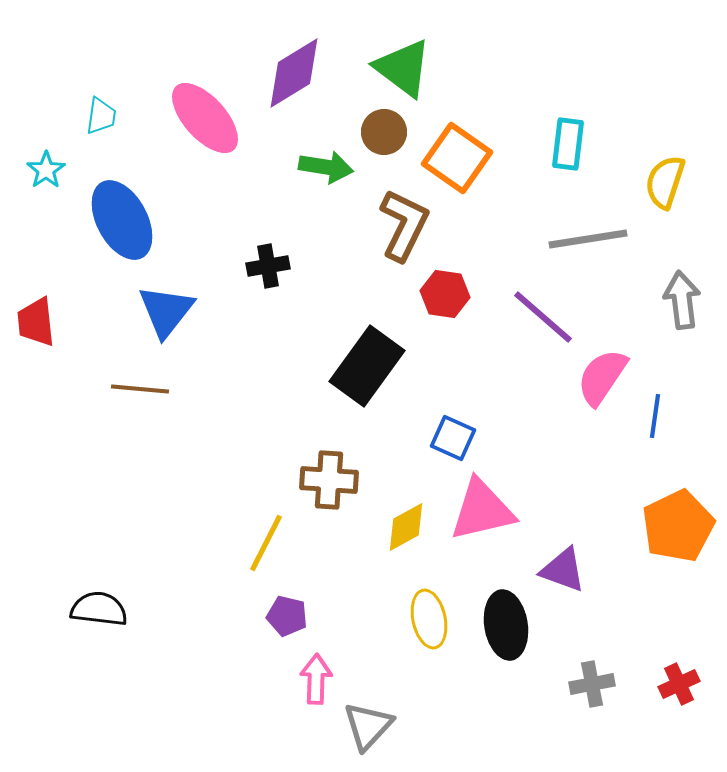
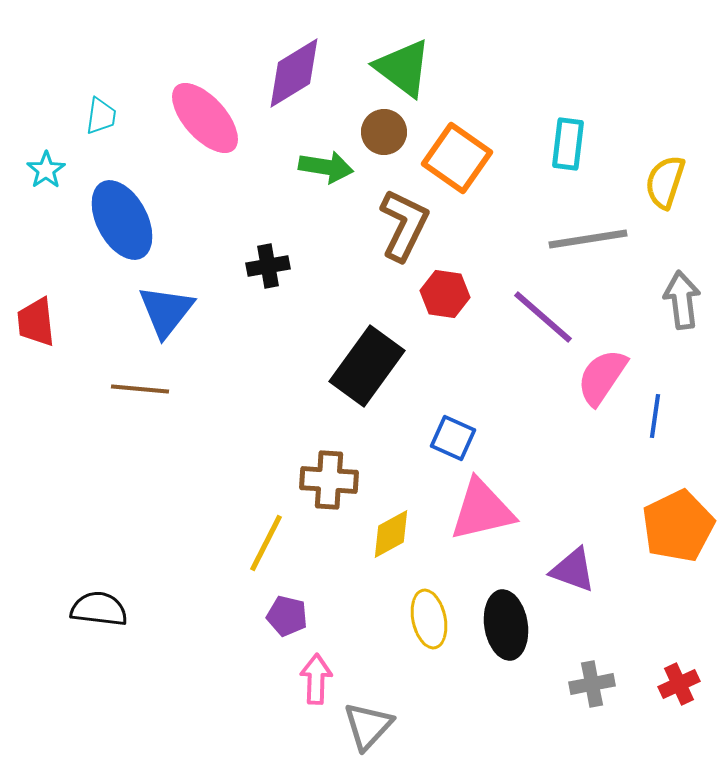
yellow diamond: moved 15 px left, 7 px down
purple triangle: moved 10 px right
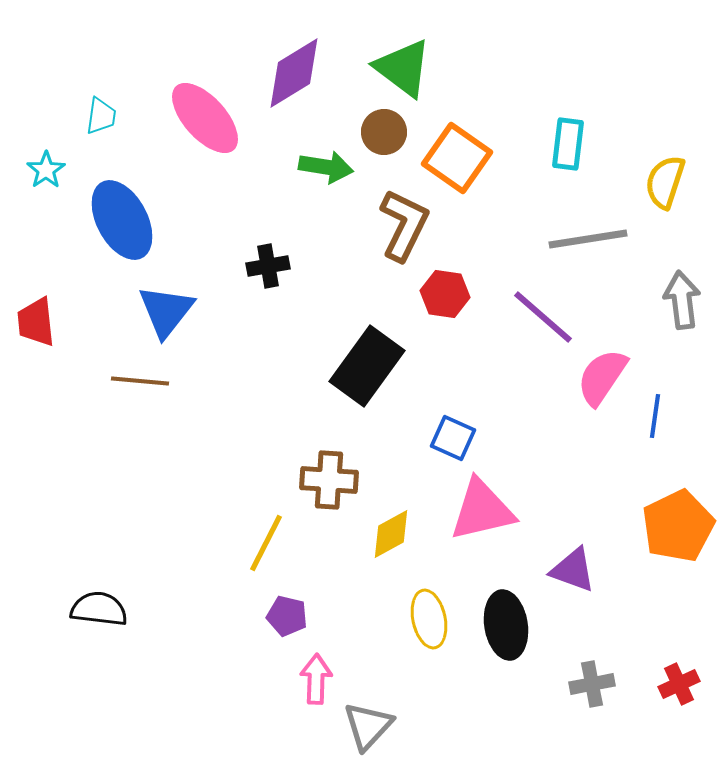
brown line: moved 8 px up
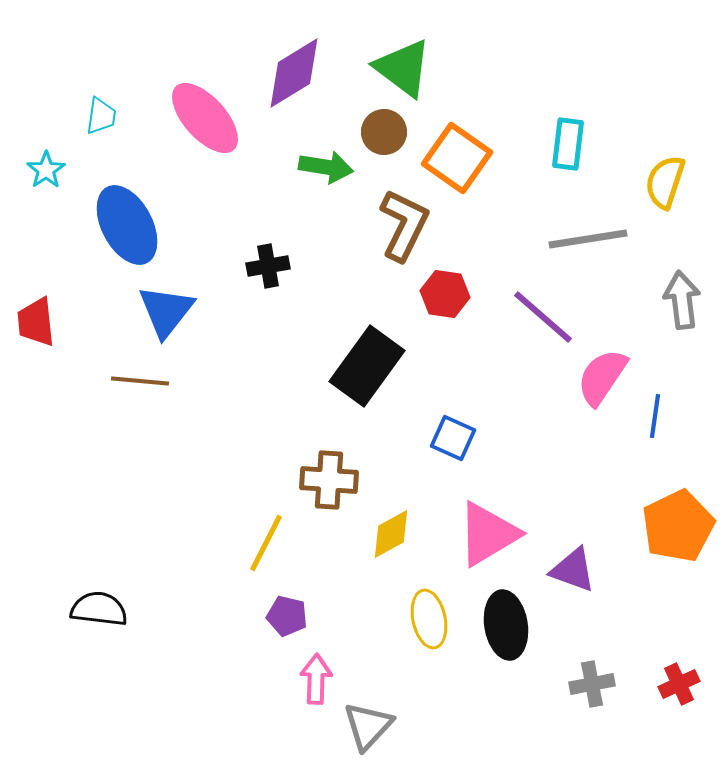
blue ellipse: moved 5 px right, 5 px down
pink triangle: moved 6 px right, 24 px down; rotated 18 degrees counterclockwise
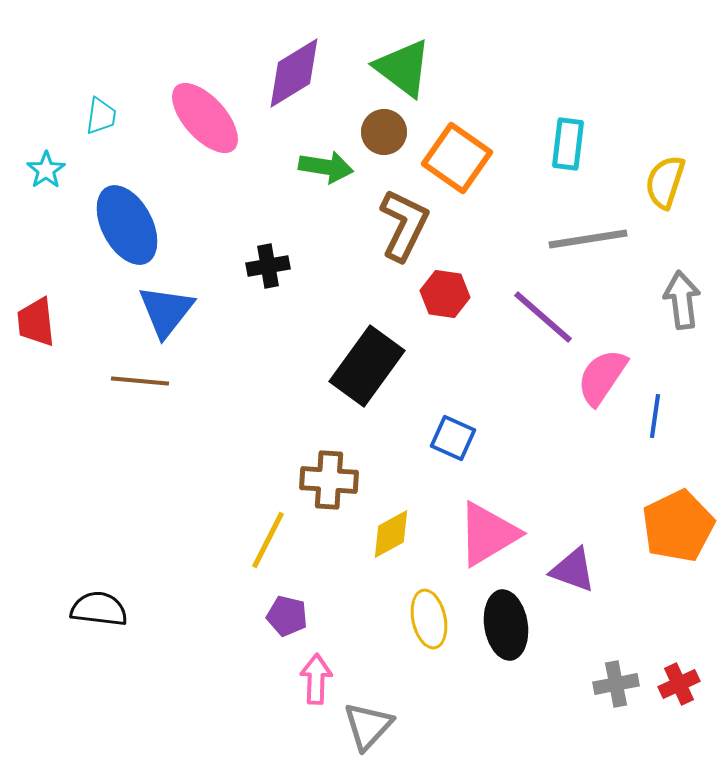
yellow line: moved 2 px right, 3 px up
gray cross: moved 24 px right
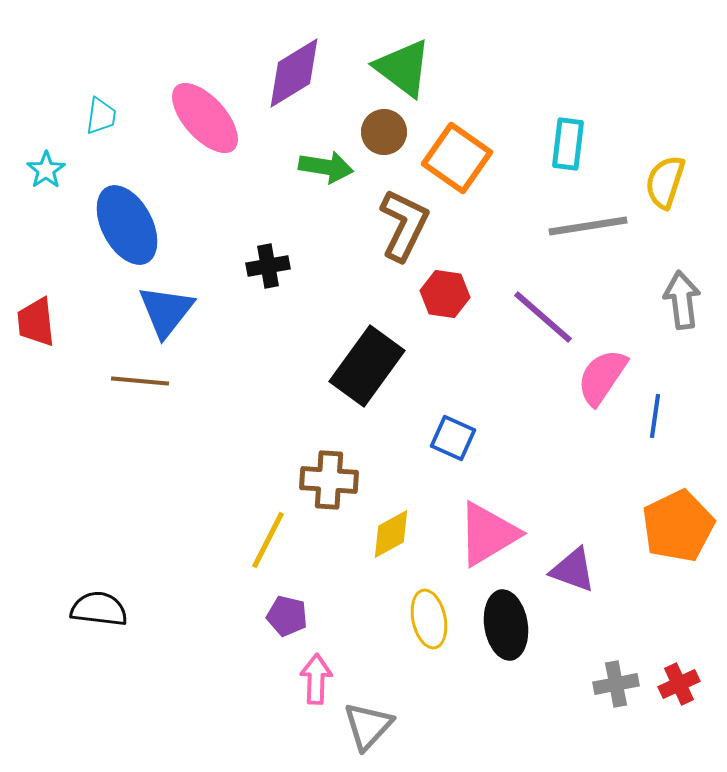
gray line: moved 13 px up
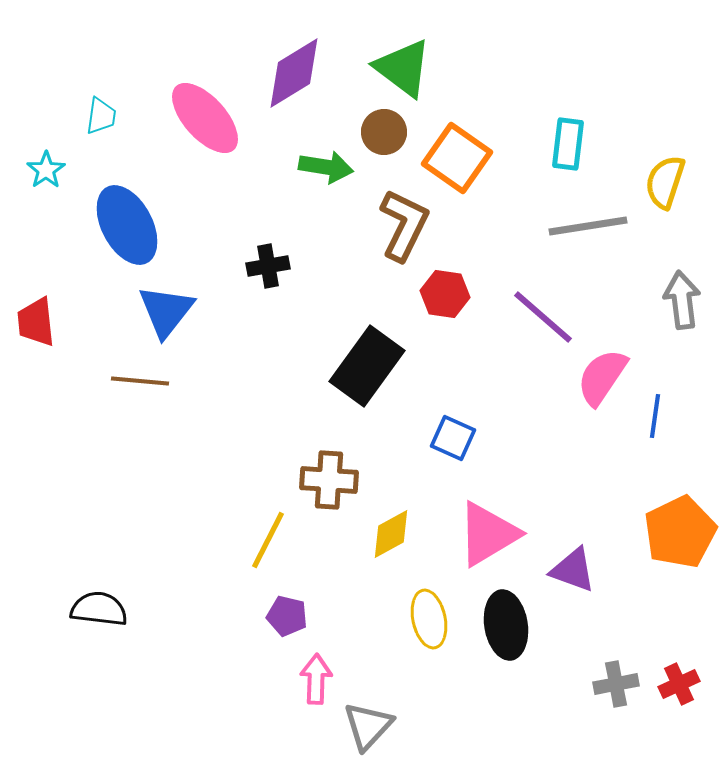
orange pentagon: moved 2 px right, 6 px down
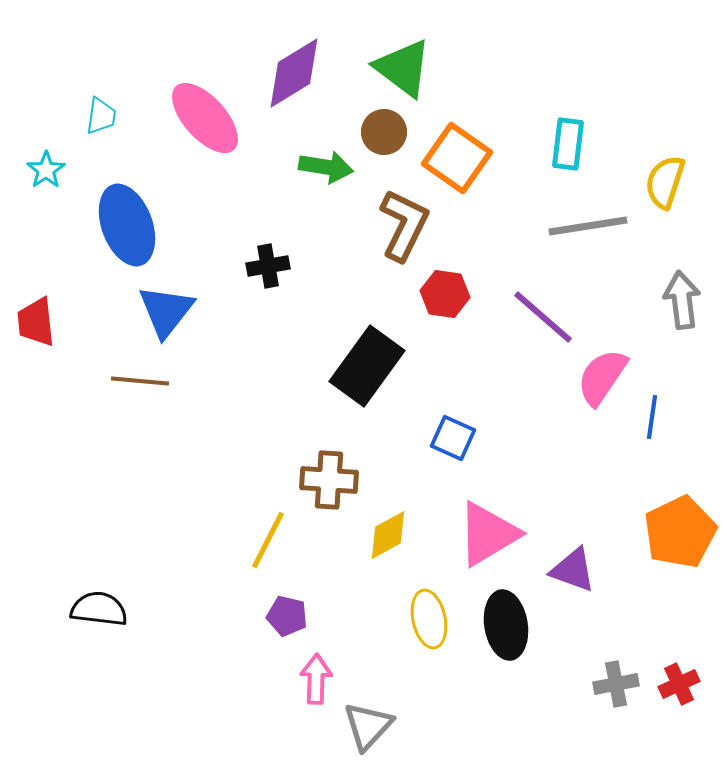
blue ellipse: rotated 8 degrees clockwise
blue line: moved 3 px left, 1 px down
yellow diamond: moved 3 px left, 1 px down
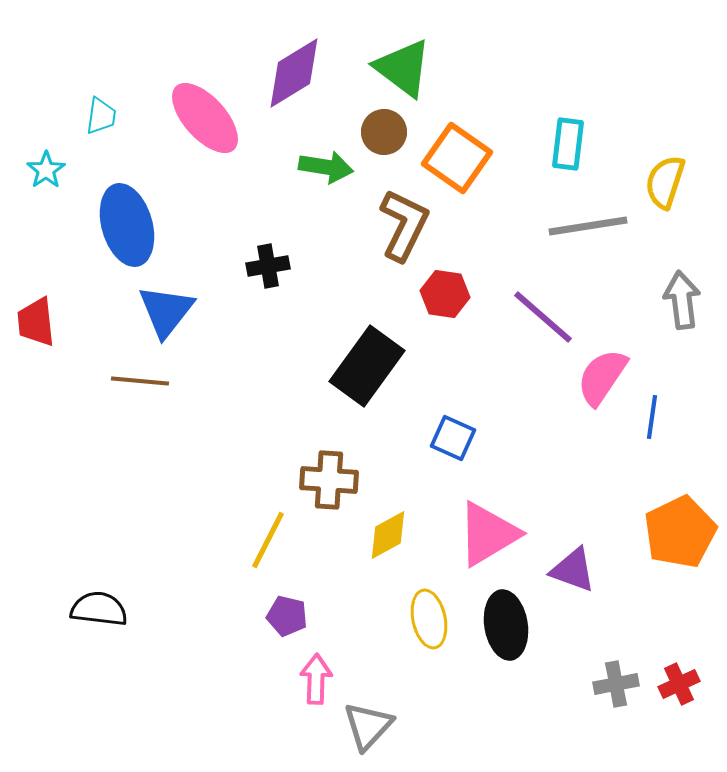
blue ellipse: rotated 4 degrees clockwise
